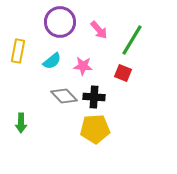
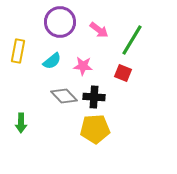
pink arrow: rotated 12 degrees counterclockwise
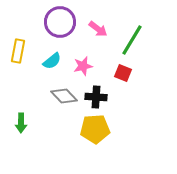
pink arrow: moved 1 px left, 1 px up
pink star: rotated 18 degrees counterclockwise
black cross: moved 2 px right
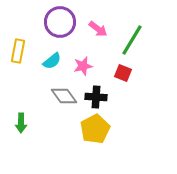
gray diamond: rotated 8 degrees clockwise
yellow pentagon: rotated 24 degrees counterclockwise
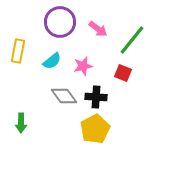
green line: rotated 8 degrees clockwise
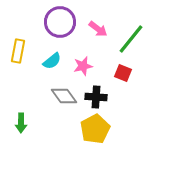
green line: moved 1 px left, 1 px up
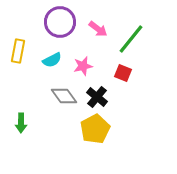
cyan semicircle: moved 1 px up; rotated 12 degrees clockwise
black cross: moved 1 px right; rotated 35 degrees clockwise
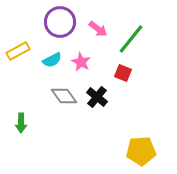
yellow rectangle: rotated 50 degrees clockwise
pink star: moved 2 px left, 4 px up; rotated 30 degrees counterclockwise
yellow pentagon: moved 46 px right, 22 px down; rotated 24 degrees clockwise
